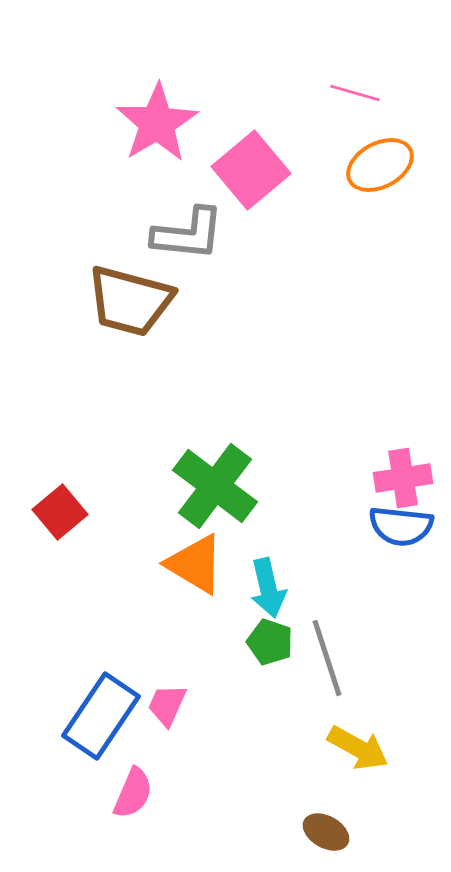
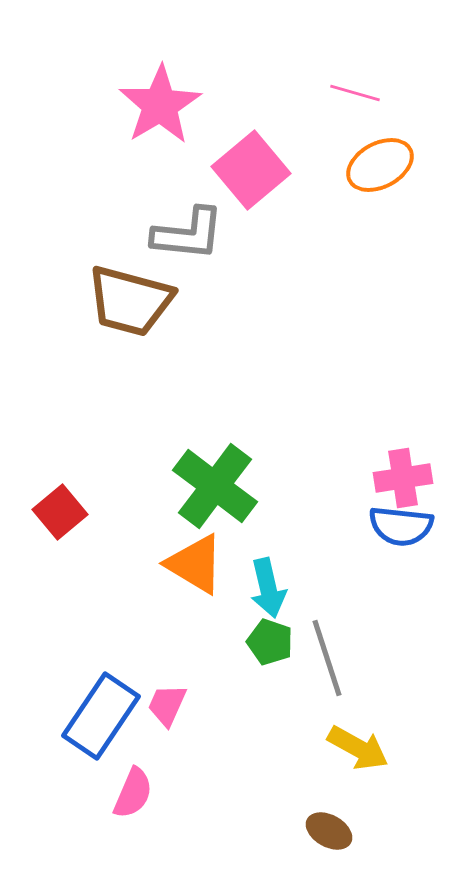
pink star: moved 3 px right, 18 px up
brown ellipse: moved 3 px right, 1 px up
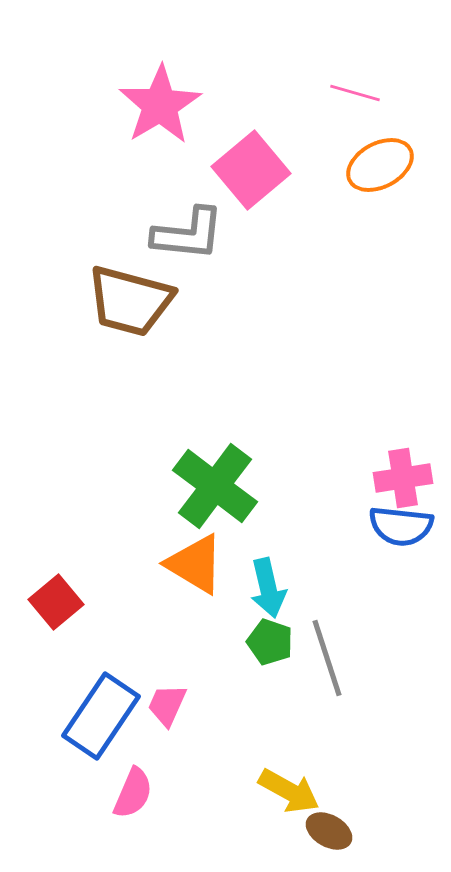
red square: moved 4 px left, 90 px down
yellow arrow: moved 69 px left, 43 px down
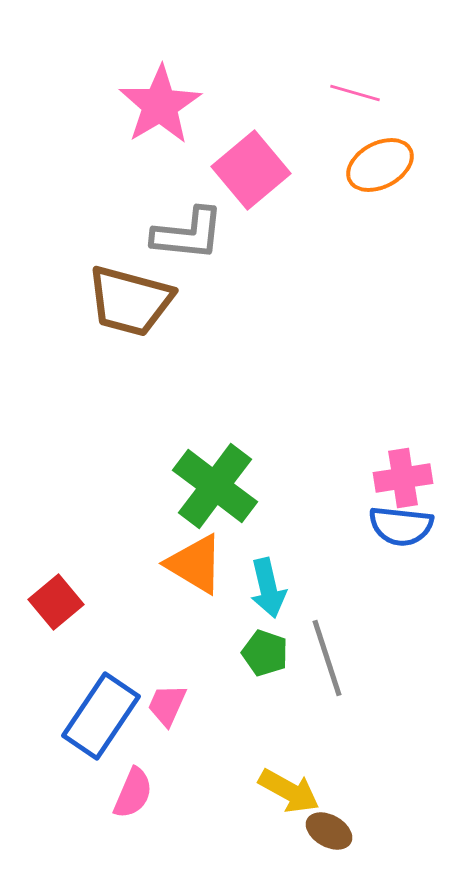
green pentagon: moved 5 px left, 11 px down
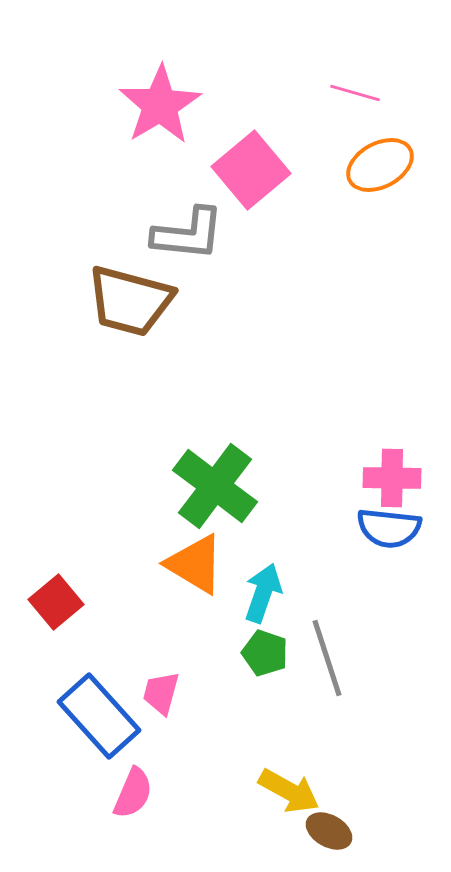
pink cross: moved 11 px left; rotated 10 degrees clockwise
blue semicircle: moved 12 px left, 2 px down
cyan arrow: moved 5 px left, 5 px down; rotated 148 degrees counterclockwise
pink trapezoid: moved 6 px left, 12 px up; rotated 9 degrees counterclockwise
blue rectangle: moved 2 px left; rotated 76 degrees counterclockwise
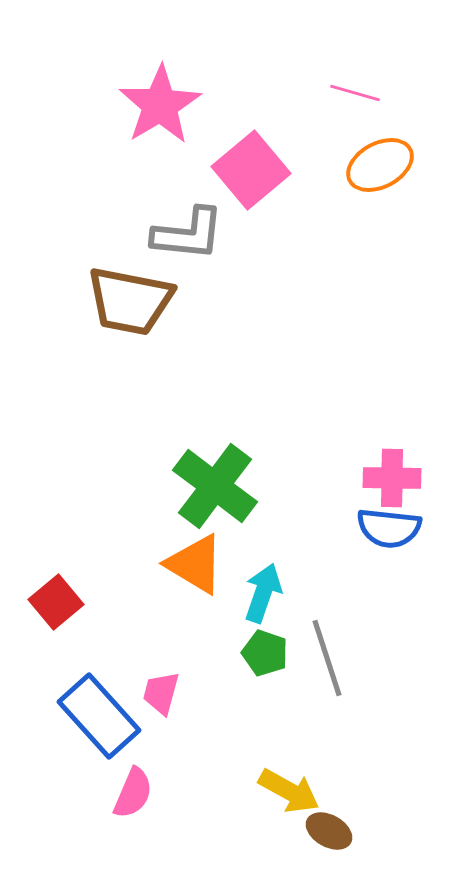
brown trapezoid: rotated 4 degrees counterclockwise
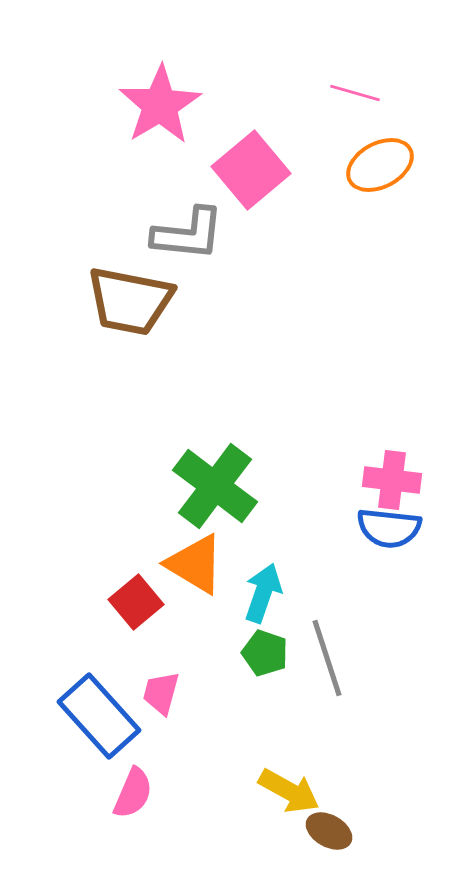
pink cross: moved 2 px down; rotated 6 degrees clockwise
red square: moved 80 px right
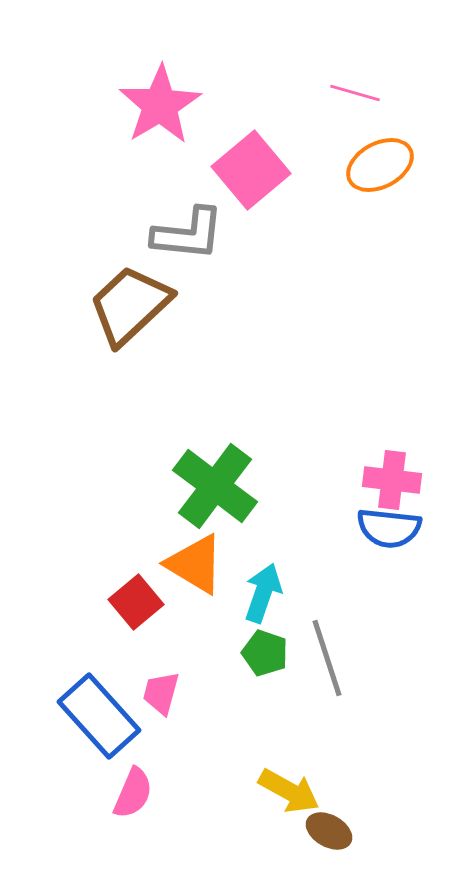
brown trapezoid: moved 4 px down; rotated 126 degrees clockwise
